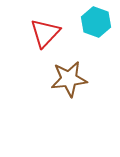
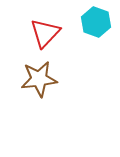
brown star: moved 30 px left
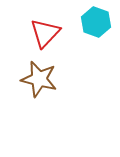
brown star: rotated 21 degrees clockwise
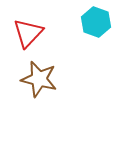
red triangle: moved 17 px left
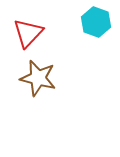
brown star: moved 1 px left, 1 px up
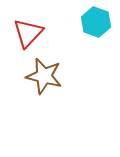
brown star: moved 6 px right, 2 px up
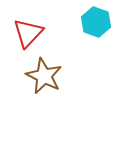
brown star: rotated 12 degrees clockwise
